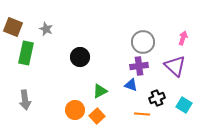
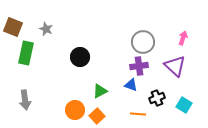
orange line: moved 4 px left
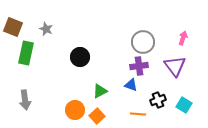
purple triangle: rotated 10 degrees clockwise
black cross: moved 1 px right, 2 px down
